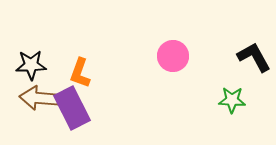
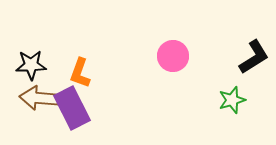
black L-shape: rotated 87 degrees clockwise
green star: rotated 20 degrees counterclockwise
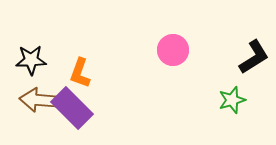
pink circle: moved 6 px up
black star: moved 5 px up
brown arrow: moved 2 px down
purple rectangle: rotated 18 degrees counterclockwise
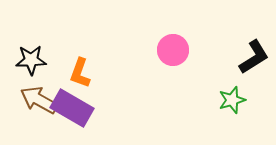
brown arrow: rotated 24 degrees clockwise
purple rectangle: rotated 15 degrees counterclockwise
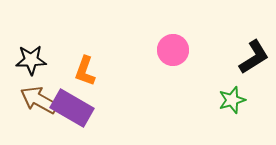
orange L-shape: moved 5 px right, 2 px up
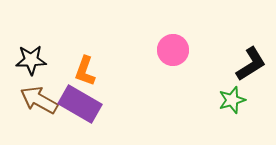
black L-shape: moved 3 px left, 7 px down
purple rectangle: moved 8 px right, 4 px up
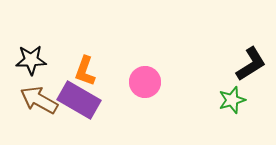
pink circle: moved 28 px left, 32 px down
purple rectangle: moved 1 px left, 4 px up
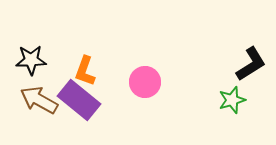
purple rectangle: rotated 9 degrees clockwise
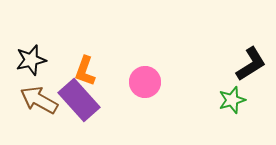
black star: rotated 12 degrees counterclockwise
purple rectangle: rotated 9 degrees clockwise
